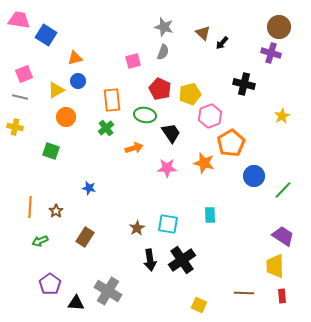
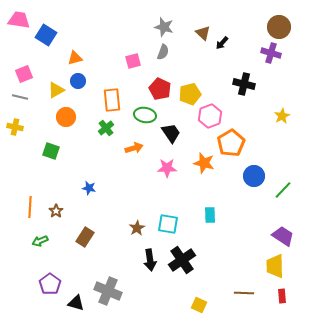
gray cross at (108, 291): rotated 8 degrees counterclockwise
black triangle at (76, 303): rotated 12 degrees clockwise
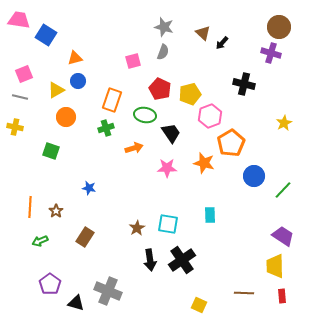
orange rectangle at (112, 100): rotated 25 degrees clockwise
yellow star at (282, 116): moved 2 px right, 7 px down
green cross at (106, 128): rotated 21 degrees clockwise
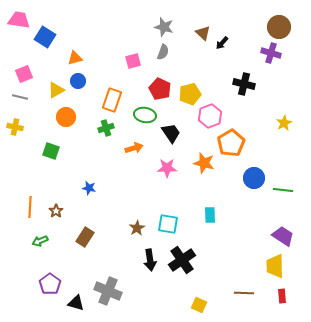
blue square at (46, 35): moved 1 px left, 2 px down
blue circle at (254, 176): moved 2 px down
green line at (283, 190): rotated 54 degrees clockwise
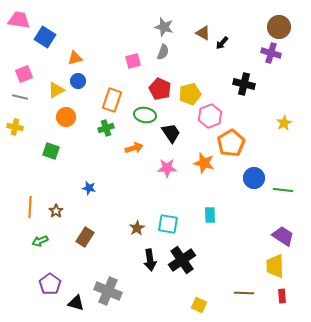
brown triangle at (203, 33): rotated 14 degrees counterclockwise
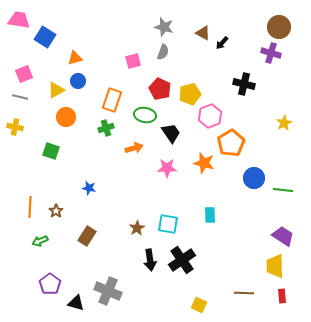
brown rectangle at (85, 237): moved 2 px right, 1 px up
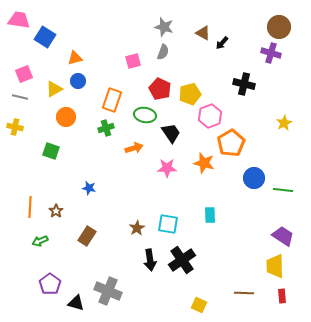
yellow triangle at (56, 90): moved 2 px left, 1 px up
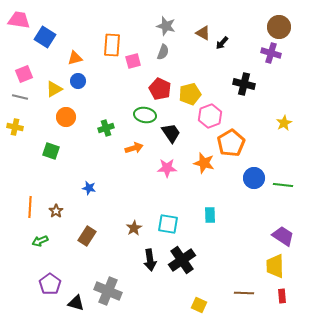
gray star at (164, 27): moved 2 px right, 1 px up
orange rectangle at (112, 100): moved 55 px up; rotated 15 degrees counterclockwise
green line at (283, 190): moved 5 px up
brown star at (137, 228): moved 3 px left
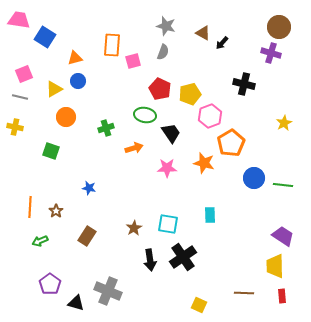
black cross at (182, 260): moved 1 px right, 3 px up
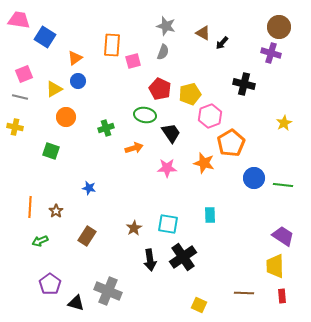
orange triangle at (75, 58): rotated 21 degrees counterclockwise
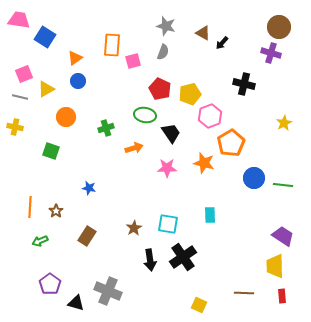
yellow triangle at (54, 89): moved 8 px left
